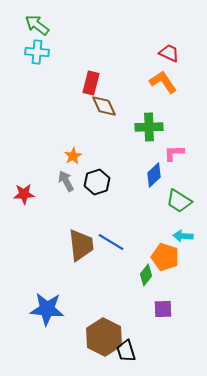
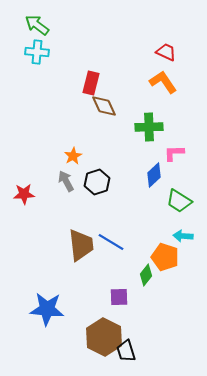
red trapezoid: moved 3 px left, 1 px up
purple square: moved 44 px left, 12 px up
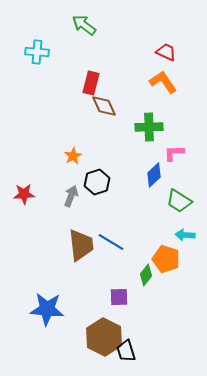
green arrow: moved 47 px right
gray arrow: moved 5 px right, 15 px down; rotated 50 degrees clockwise
cyan arrow: moved 2 px right, 1 px up
orange pentagon: moved 1 px right, 2 px down
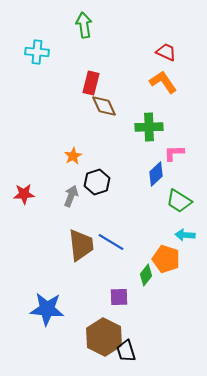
green arrow: rotated 45 degrees clockwise
blue diamond: moved 2 px right, 1 px up
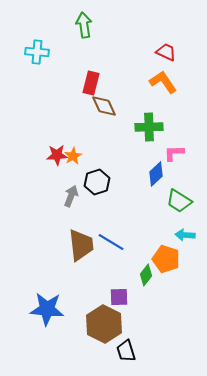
red star: moved 33 px right, 39 px up
brown hexagon: moved 13 px up
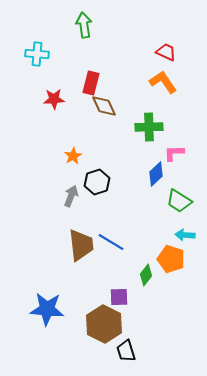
cyan cross: moved 2 px down
red star: moved 3 px left, 56 px up
orange pentagon: moved 5 px right
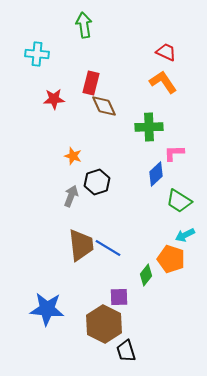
orange star: rotated 24 degrees counterclockwise
cyan arrow: rotated 30 degrees counterclockwise
blue line: moved 3 px left, 6 px down
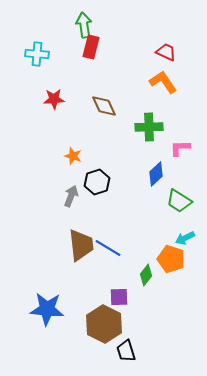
red rectangle: moved 36 px up
pink L-shape: moved 6 px right, 5 px up
cyan arrow: moved 3 px down
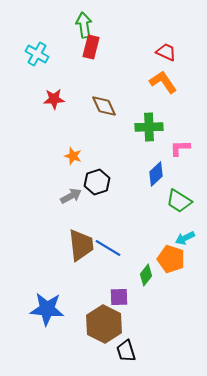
cyan cross: rotated 25 degrees clockwise
gray arrow: rotated 40 degrees clockwise
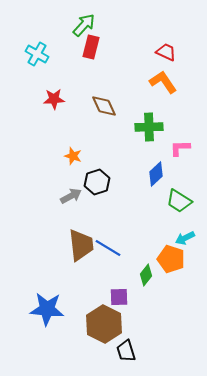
green arrow: rotated 50 degrees clockwise
